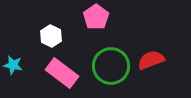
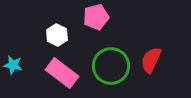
pink pentagon: rotated 20 degrees clockwise
white hexagon: moved 6 px right, 1 px up
red semicircle: rotated 44 degrees counterclockwise
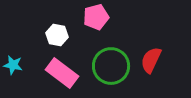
white hexagon: rotated 15 degrees counterclockwise
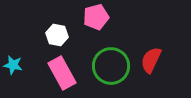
pink rectangle: rotated 24 degrees clockwise
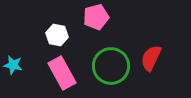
red semicircle: moved 2 px up
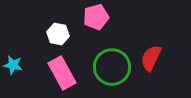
white hexagon: moved 1 px right, 1 px up
green circle: moved 1 px right, 1 px down
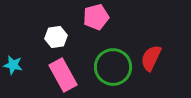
white hexagon: moved 2 px left, 3 px down; rotated 20 degrees counterclockwise
green circle: moved 1 px right
pink rectangle: moved 1 px right, 2 px down
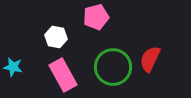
white hexagon: rotated 20 degrees clockwise
red semicircle: moved 1 px left, 1 px down
cyan star: moved 2 px down
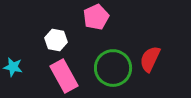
pink pentagon: rotated 10 degrees counterclockwise
white hexagon: moved 3 px down
green circle: moved 1 px down
pink rectangle: moved 1 px right, 1 px down
